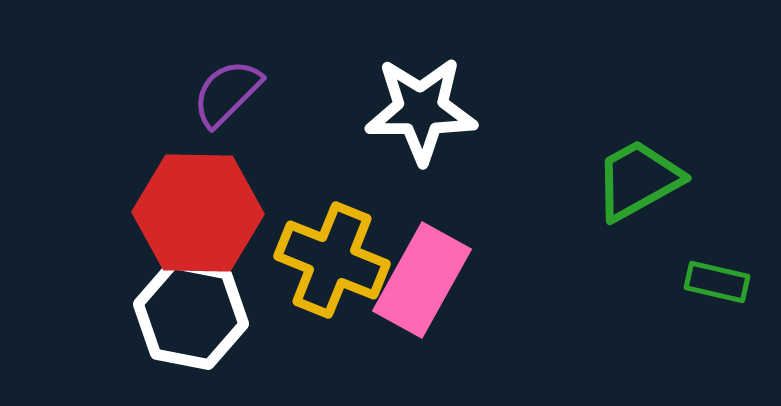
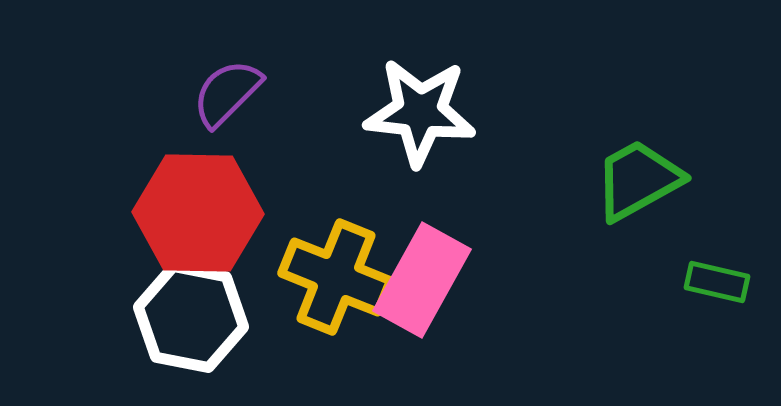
white star: moved 1 px left, 2 px down; rotated 6 degrees clockwise
yellow cross: moved 4 px right, 17 px down
white hexagon: moved 3 px down
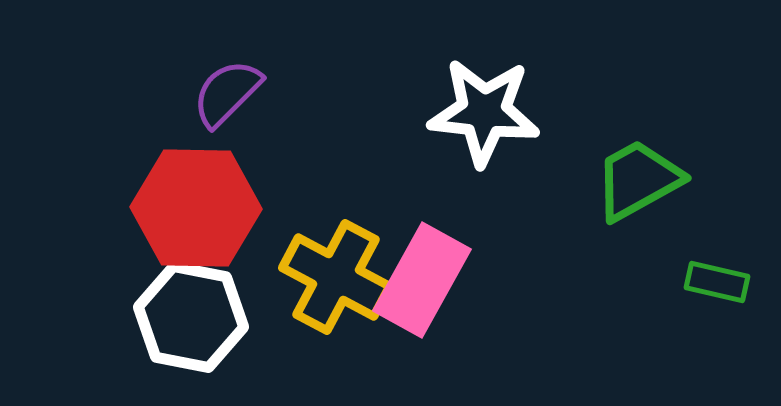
white star: moved 64 px right
red hexagon: moved 2 px left, 5 px up
yellow cross: rotated 6 degrees clockwise
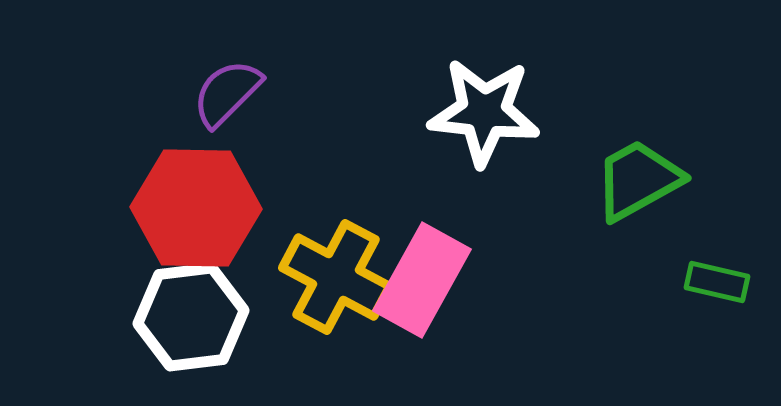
white hexagon: rotated 18 degrees counterclockwise
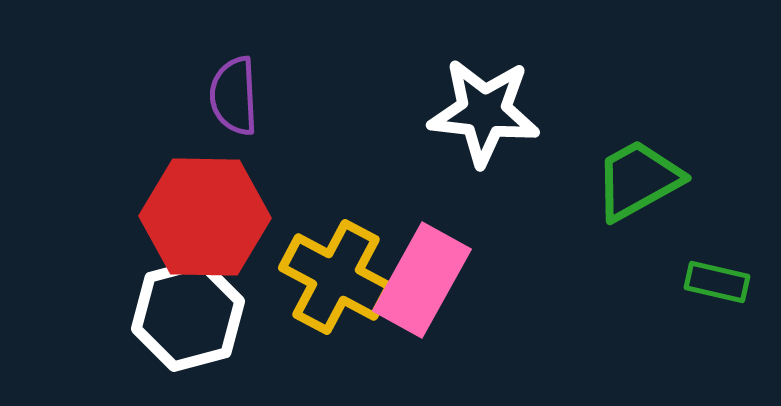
purple semicircle: moved 7 px right, 3 px down; rotated 48 degrees counterclockwise
red hexagon: moved 9 px right, 9 px down
white hexagon: moved 3 px left, 2 px up; rotated 8 degrees counterclockwise
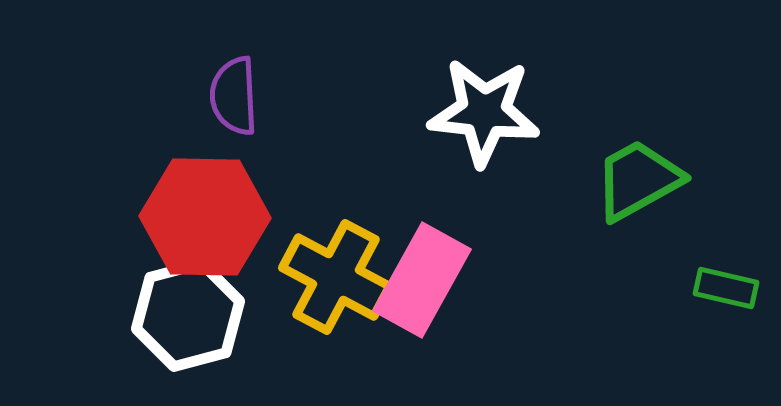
green rectangle: moved 9 px right, 6 px down
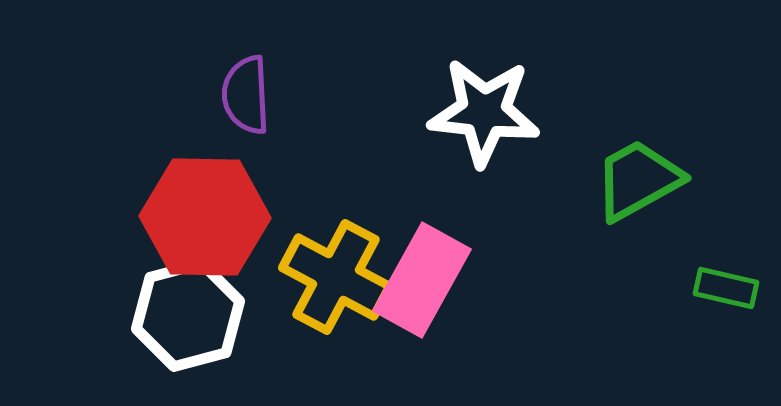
purple semicircle: moved 12 px right, 1 px up
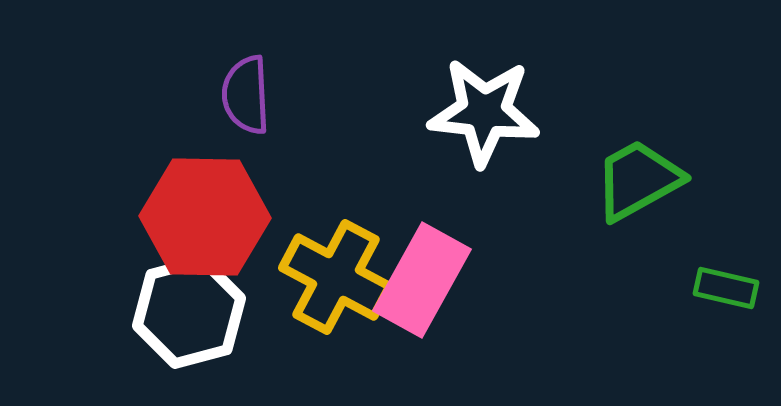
white hexagon: moved 1 px right, 3 px up
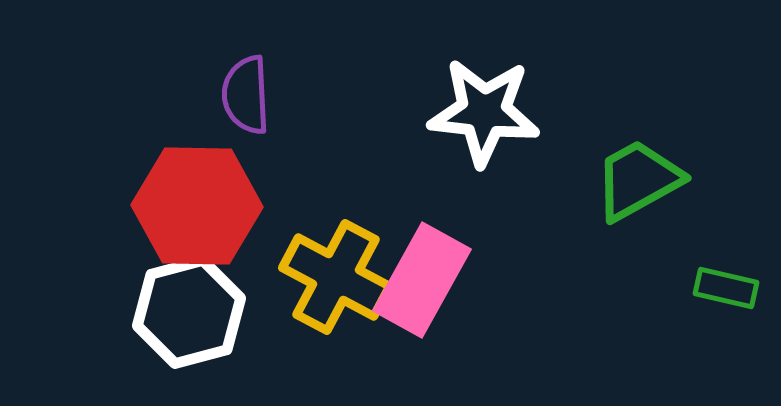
red hexagon: moved 8 px left, 11 px up
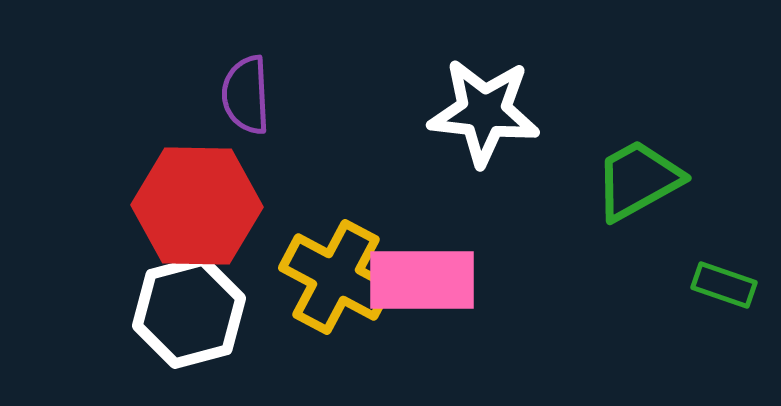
pink rectangle: rotated 61 degrees clockwise
green rectangle: moved 2 px left, 3 px up; rotated 6 degrees clockwise
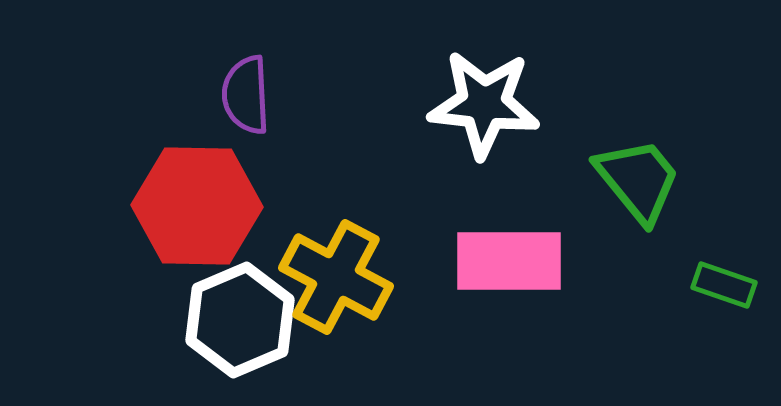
white star: moved 8 px up
green trapezoid: rotated 80 degrees clockwise
pink rectangle: moved 87 px right, 19 px up
white hexagon: moved 51 px right, 8 px down; rotated 8 degrees counterclockwise
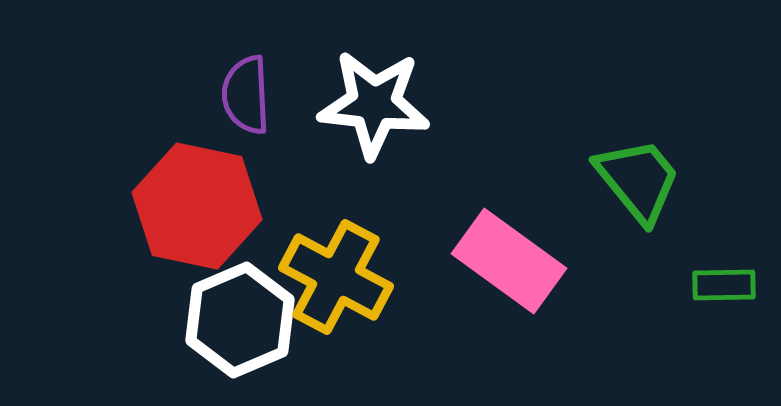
white star: moved 110 px left
red hexagon: rotated 11 degrees clockwise
pink rectangle: rotated 36 degrees clockwise
green rectangle: rotated 20 degrees counterclockwise
